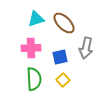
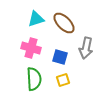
pink cross: rotated 18 degrees clockwise
blue square: rotated 28 degrees clockwise
yellow square: rotated 24 degrees clockwise
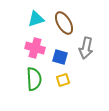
brown ellipse: rotated 15 degrees clockwise
pink cross: moved 4 px right
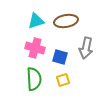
cyan triangle: moved 2 px down
brown ellipse: moved 2 px right, 2 px up; rotated 70 degrees counterclockwise
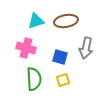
pink cross: moved 9 px left
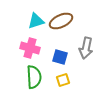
brown ellipse: moved 5 px left; rotated 15 degrees counterclockwise
pink cross: moved 4 px right
green semicircle: moved 2 px up
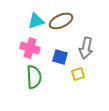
yellow square: moved 15 px right, 6 px up
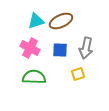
pink cross: rotated 12 degrees clockwise
blue square: moved 7 px up; rotated 14 degrees counterclockwise
green semicircle: rotated 85 degrees counterclockwise
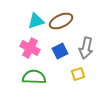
blue square: moved 1 px down; rotated 28 degrees counterclockwise
